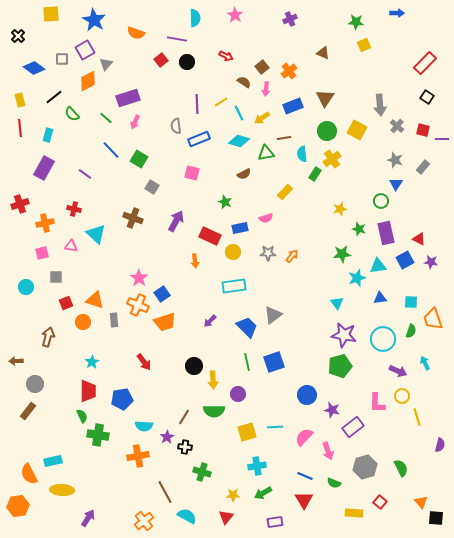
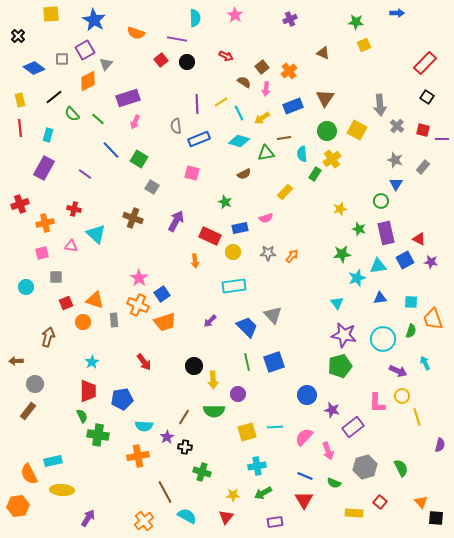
green line at (106, 118): moved 8 px left, 1 px down
gray triangle at (273, 315): rotated 36 degrees counterclockwise
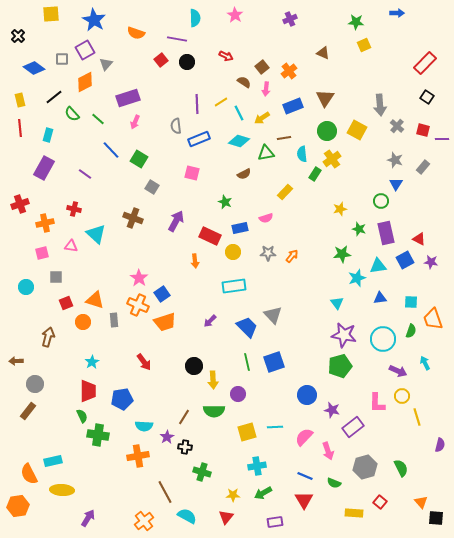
orange diamond at (88, 81): moved 3 px left, 1 px down
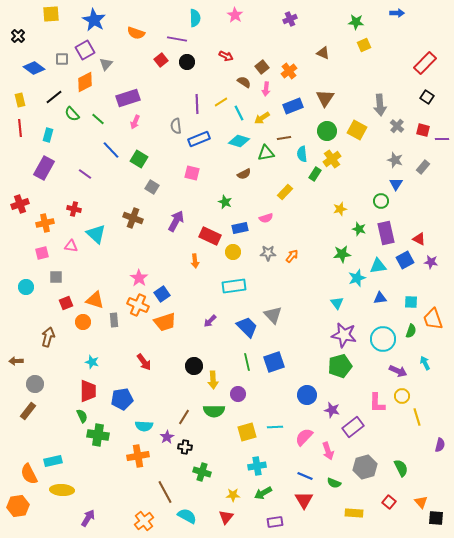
cyan star at (92, 362): rotated 24 degrees counterclockwise
red square at (380, 502): moved 9 px right
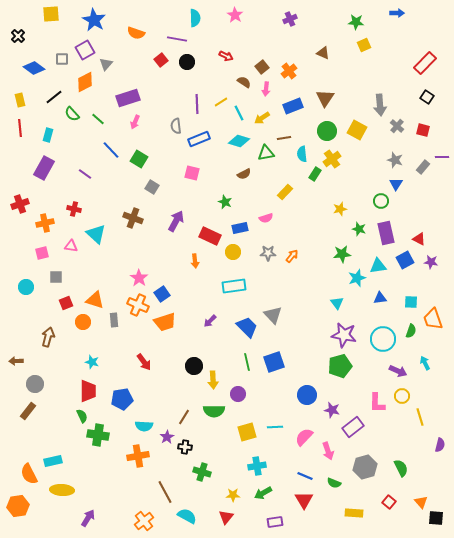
purple line at (442, 139): moved 18 px down
yellow line at (417, 417): moved 3 px right
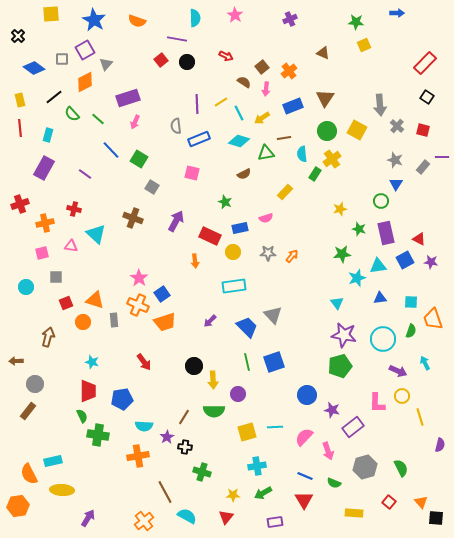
orange semicircle at (136, 33): moved 1 px right, 12 px up
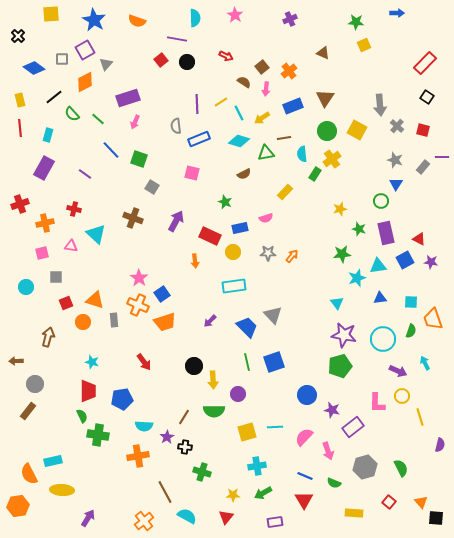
green square at (139, 159): rotated 12 degrees counterclockwise
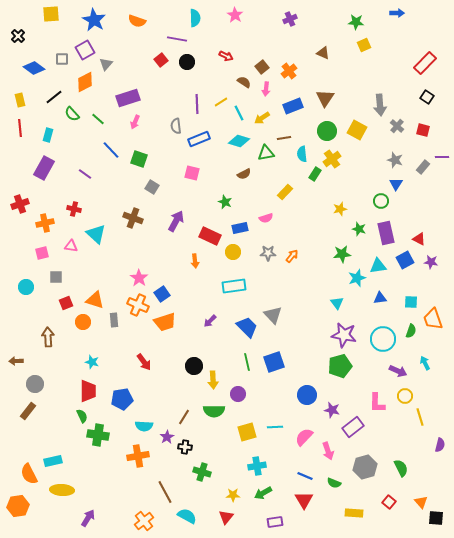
brown arrow at (48, 337): rotated 18 degrees counterclockwise
yellow circle at (402, 396): moved 3 px right
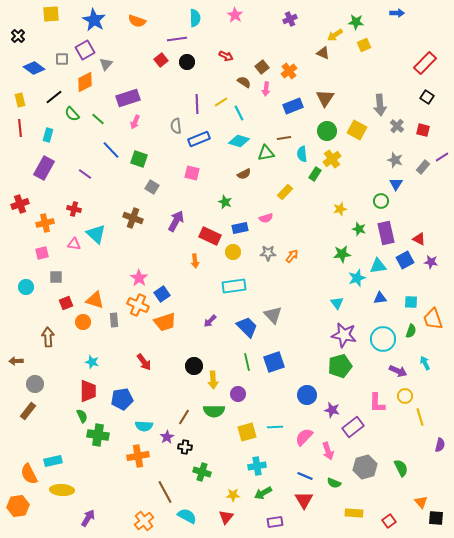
purple line at (177, 39): rotated 18 degrees counterclockwise
yellow arrow at (262, 118): moved 73 px right, 83 px up
purple line at (442, 157): rotated 32 degrees counterclockwise
pink triangle at (71, 246): moved 3 px right, 2 px up
red square at (389, 502): moved 19 px down; rotated 16 degrees clockwise
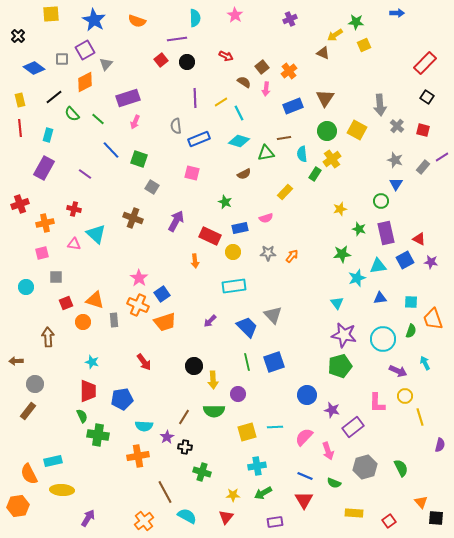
purple line at (197, 104): moved 2 px left, 6 px up
